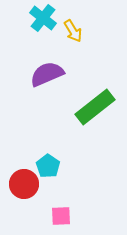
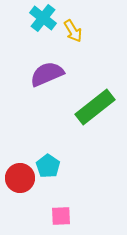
red circle: moved 4 px left, 6 px up
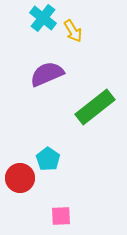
cyan pentagon: moved 7 px up
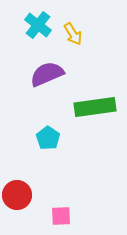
cyan cross: moved 5 px left, 7 px down
yellow arrow: moved 3 px down
green rectangle: rotated 30 degrees clockwise
cyan pentagon: moved 21 px up
red circle: moved 3 px left, 17 px down
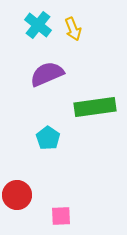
yellow arrow: moved 5 px up; rotated 10 degrees clockwise
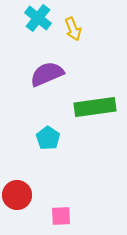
cyan cross: moved 7 px up
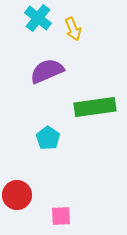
purple semicircle: moved 3 px up
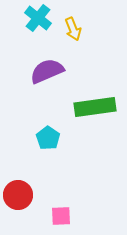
red circle: moved 1 px right
